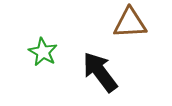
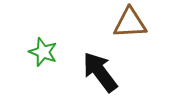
green star: rotated 8 degrees counterclockwise
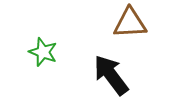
black arrow: moved 11 px right, 3 px down
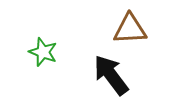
brown triangle: moved 6 px down
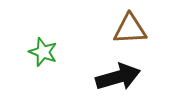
black arrow: moved 7 px right, 2 px down; rotated 111 degrees clockwise
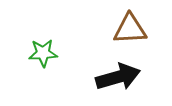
green star: moved 1 px down; rotated 24 degrees counterclockwise
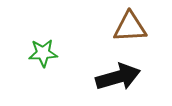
brown triangle: moved 2 px up
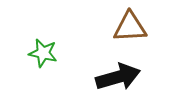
green star: rotated 16 degrees clockwise
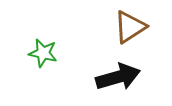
brown triangle: rotated 30 degrees counterclockwise
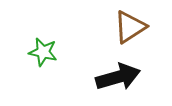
green star: moved 1 px up
